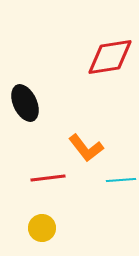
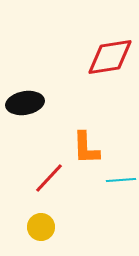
black ellipse: rotated 75 degrees counterclockwise
orange L-shape: rotated 36 degrees clockwise
red line: moved 1 px right; rotated 40 degrees counterclockwise
yellow circle: moved 1 px left, 1 px up
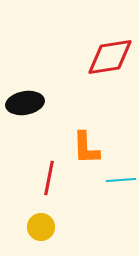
red line: rotated 32 degrees counterclockwise
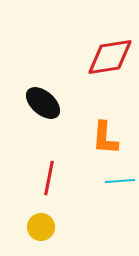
black ellipse: moved 18 px right; rotated 51 degrees clockwise
orange L-shape: moved 19 px right, 10 px up; rotated 6 degrees clockwise
cyan line: moved 1 px left, 1 px down
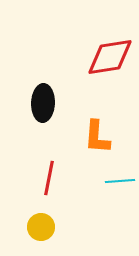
black ellipse: rotated 51 degrees clockwise
orange L-shape: moved 8 px left, 1 px up
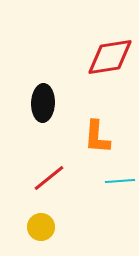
red line: rotated 40 degrees clockwise
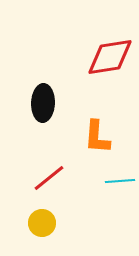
yellow circle: moved 1 px right, 4 px up
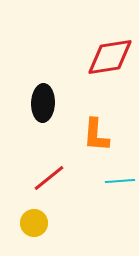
orange L-shape: moved 1 px left, 2 px up
yellow circle: moved 8 px left
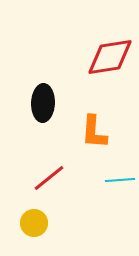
orange L-shape: moved 2 px left, 3 px up
cyan line: moved 1 px up
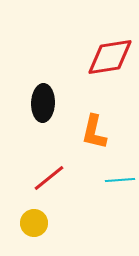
orange L-shape: rotated 9 degrees clockwise
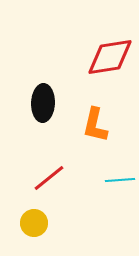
orange L-shape: moved 1 px right, 7 px up
